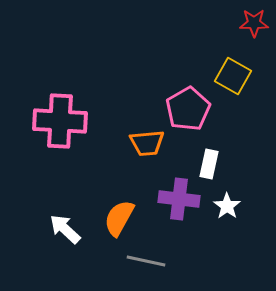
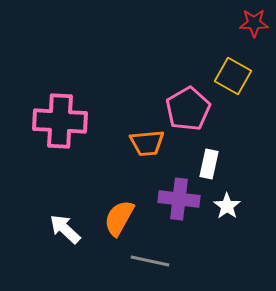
gray line: moved 4 px right
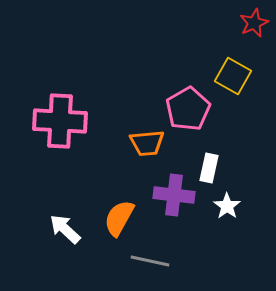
red star: rotated 24 degrees counterclockwise
white rectangle: moved 4 px down
purple cross: moved 5 px left, 4 px up
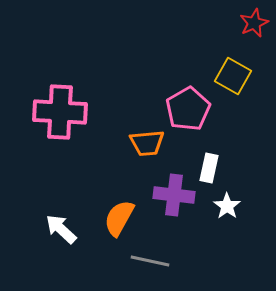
pink cross: moved 9 px up
white arrow: moved 4 px left
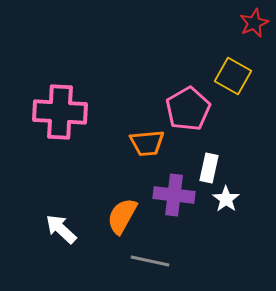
white star: moved 1 px left, 7 px up
orange semicircle: moved 3 px right, 2 px up
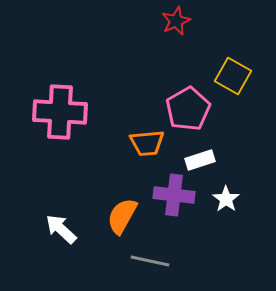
red star: moved 78 px left, 2 px up
white rectangle: moved 9 px left, 8 px up; rotated 60 degrees clockwise
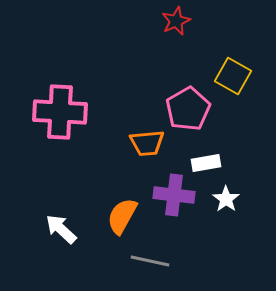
white rectangle: moved 6 px right, 3 px down; rotated 8 degrees clockwise
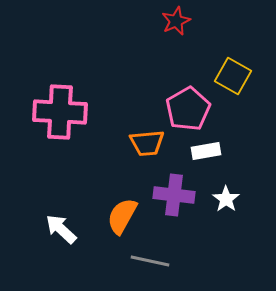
white rectangle: moved 12 px up
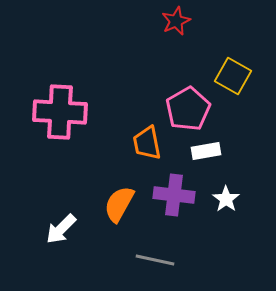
orange trapezoid: rotated 84 degrees clockwise
orange semicircle: moved 3 px left, 12 px up
white arrow: rotated 88 degrees counterclockwise
gray line: moved 5 px right, 1 px up
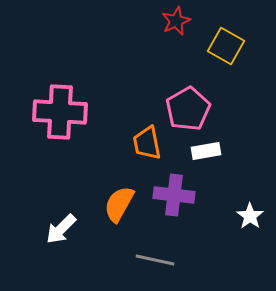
yellow square: moved 7 px left, 30 px up
white star: moved 24 px right, 17 px down
